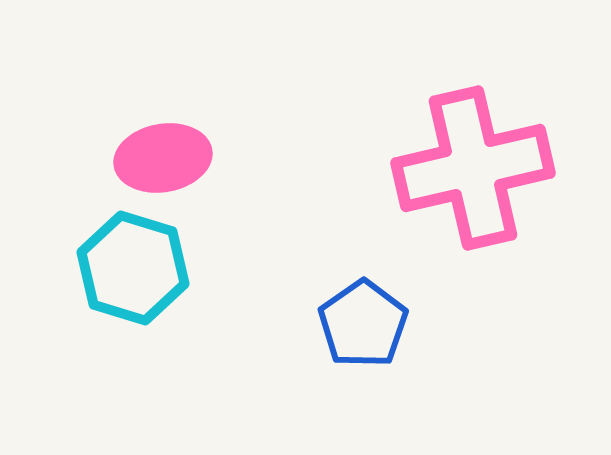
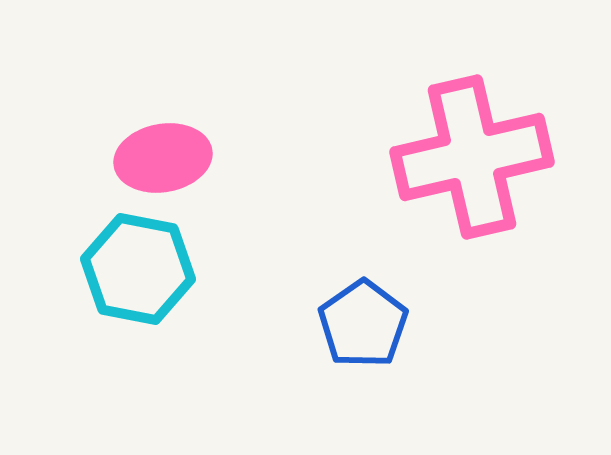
pink cross: moved 1 px left, 11 px up
cyan hexagon: moved 5 px right, 1 px down; rotated 6 degrees counterclockwise
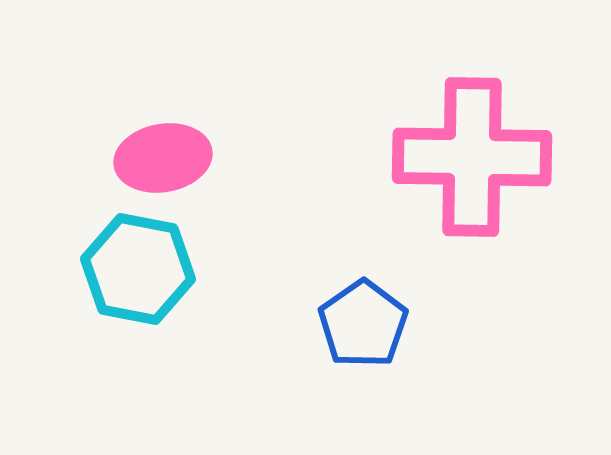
pink cross: rotated 14 degrees clockwise
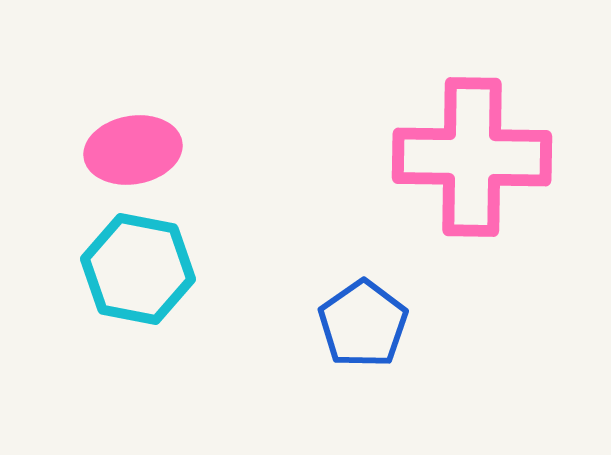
pink ellipse: moved 30 px left, 8 px up
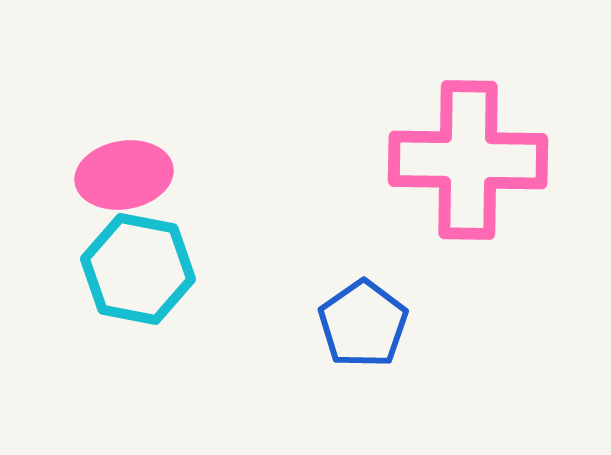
pink ellipse: moved 9 px left, 25 px down
pink cross: moved 4 px left, 3 px down
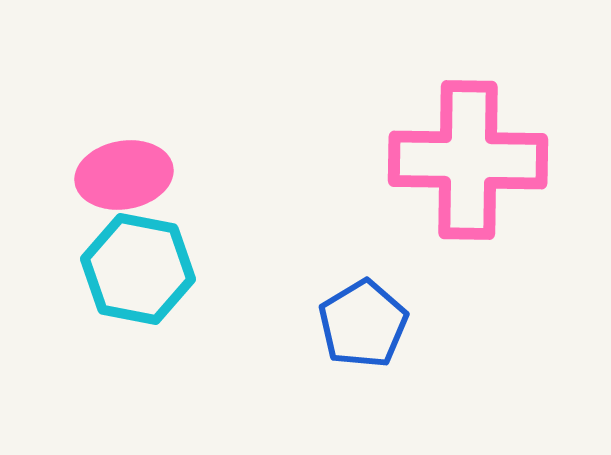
blue pentagon: rotated 4 degrees clockwise
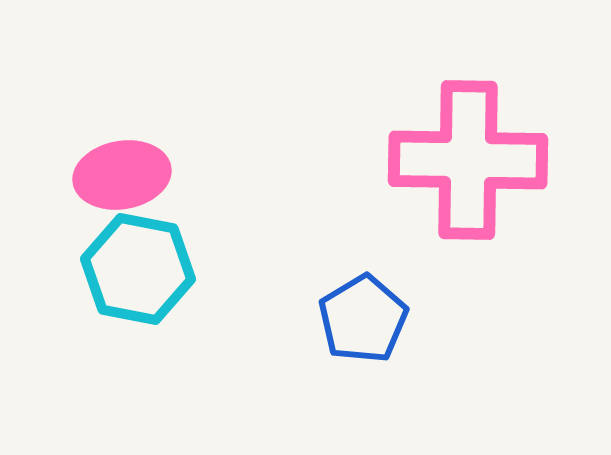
pink ellipse: moved 2 px left
blue pentagon: moved 5 px up
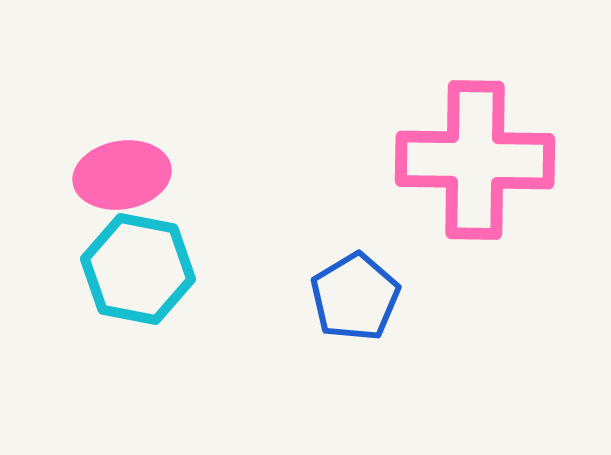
pink cross: moved 7 px right
blue pentagon: moved 8 px left, 22 px up
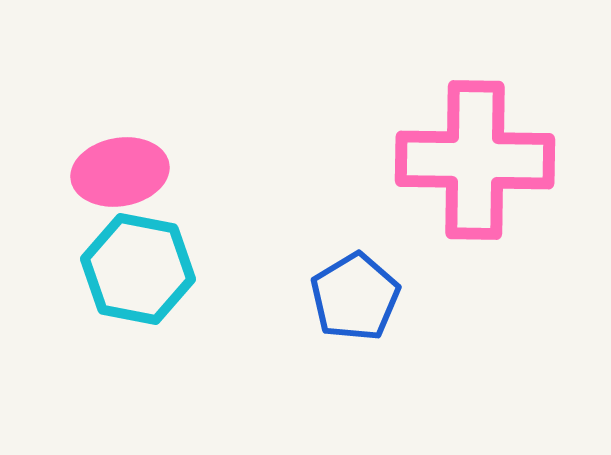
pink ellipse: moved 2 px left, 3 px up
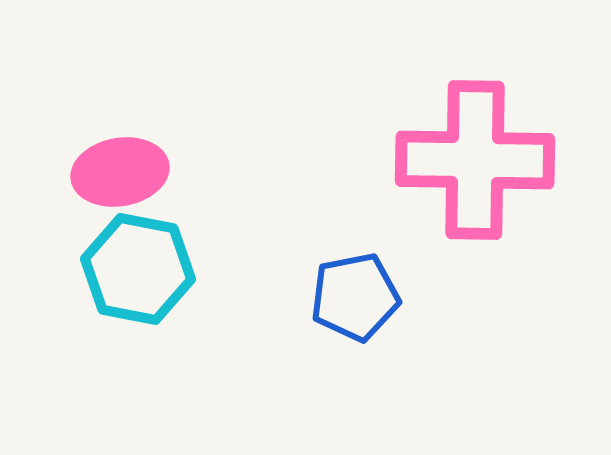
blue pentagon: rotated 20 degrees clockwise
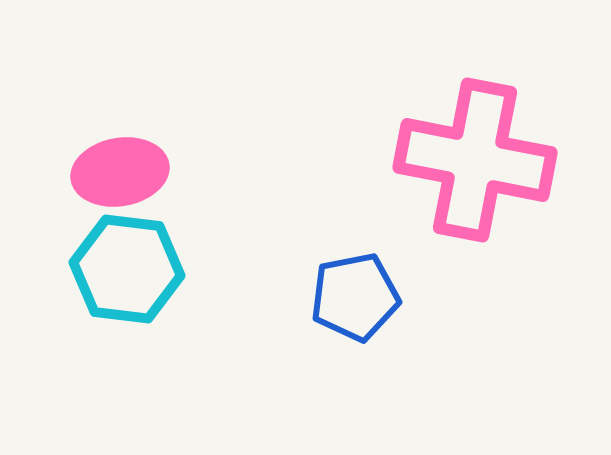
pink cross: rotated 10 degrees clockwise
cyan hexagon: moved 11 px left; rotated 4 degrees counterclockwise
